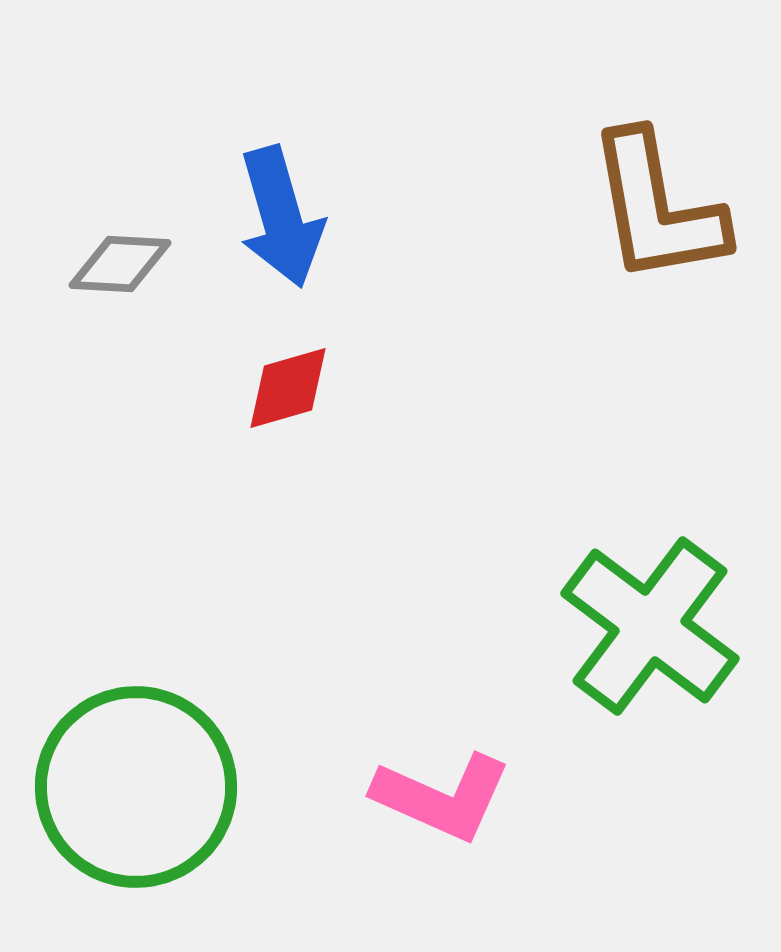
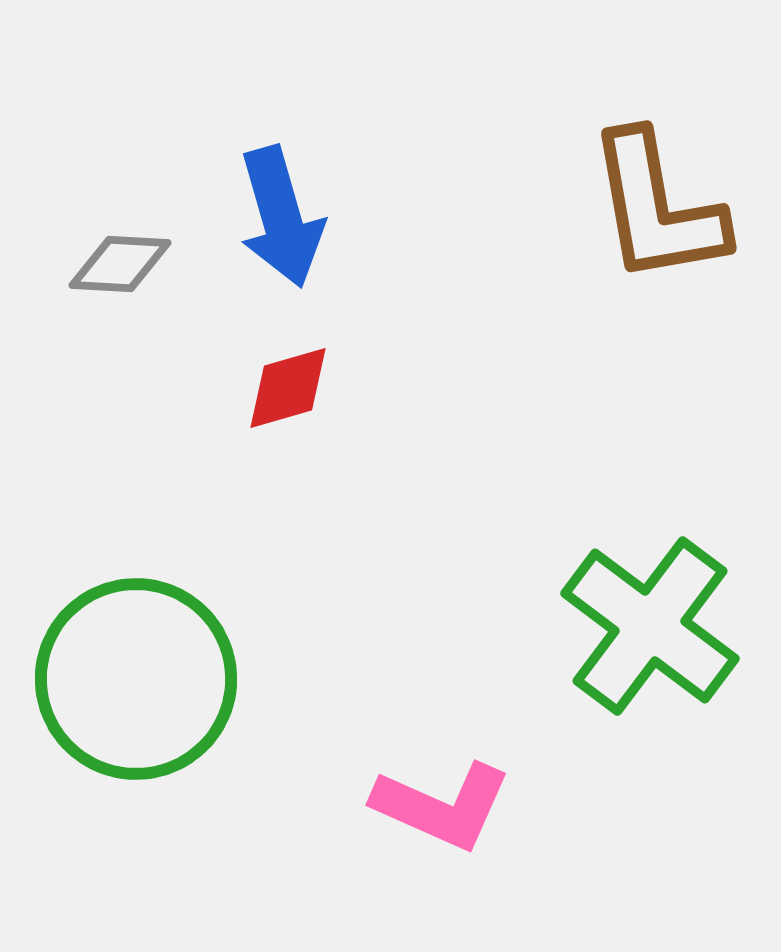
green circle: moved 108 px up
pink L-shape: moved 9 px down
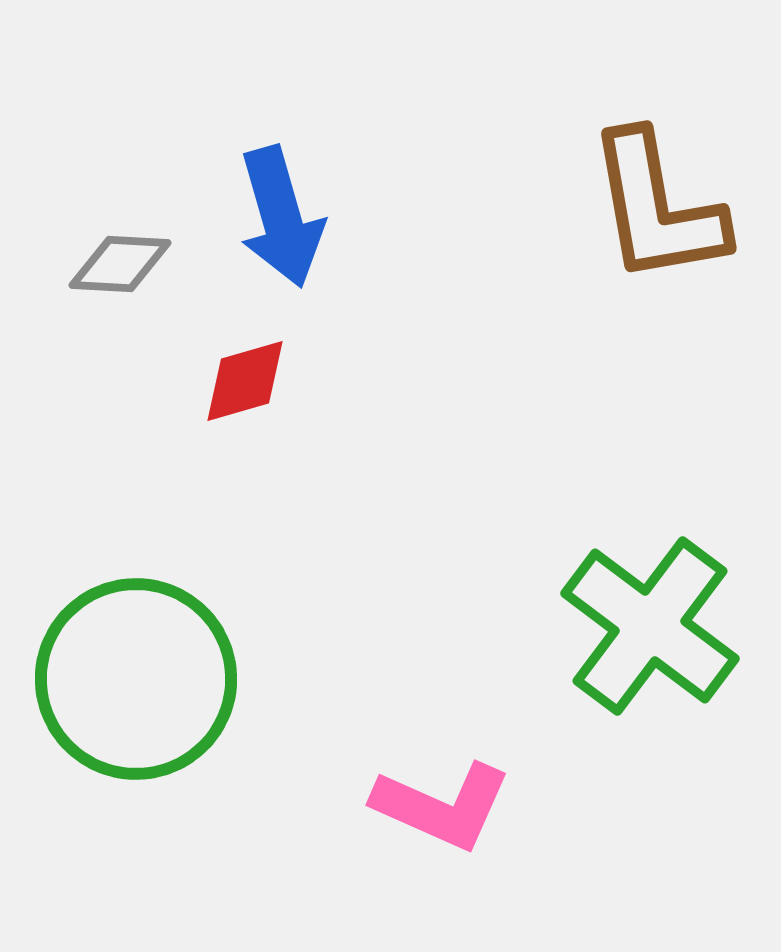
red diamond: moved 43 px left, 7 px up
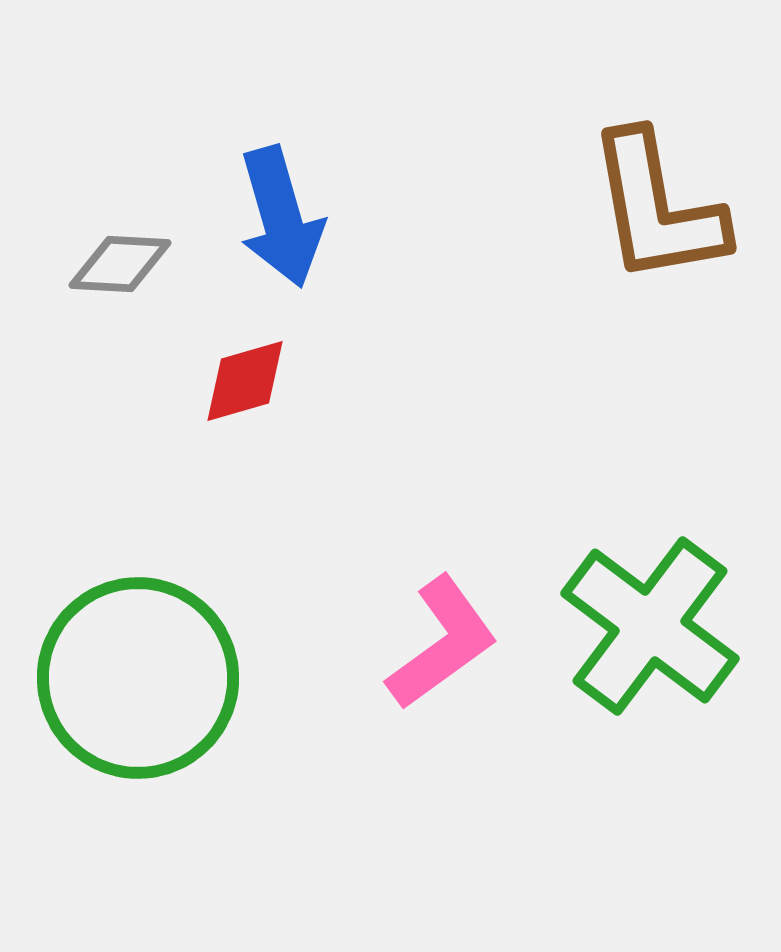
green circle: moved 2 px right, 1 px up
pink L-shape: moved 163 px up; rotated 60 degrees counterclockwise
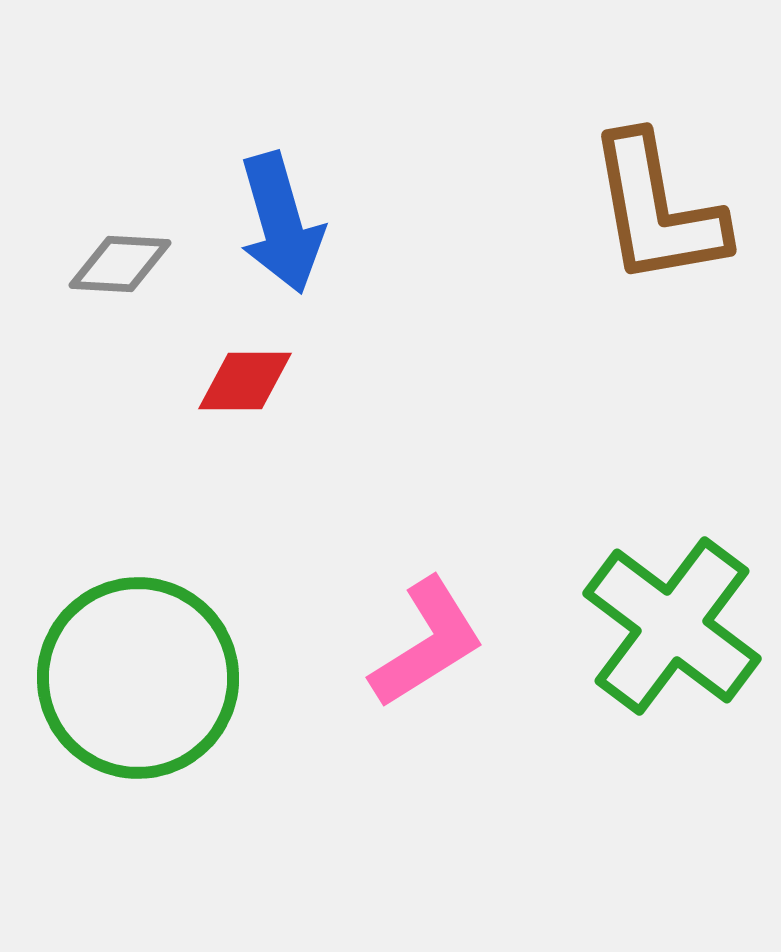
brown L-shape: moved 2 px down
blue arrow: moved 6 px down
red diamond: rotated 16 degrees clockwise
green cross: moved 22 px right
pink L-shape: moved 15 px left; rotated 4 degrees clockwise
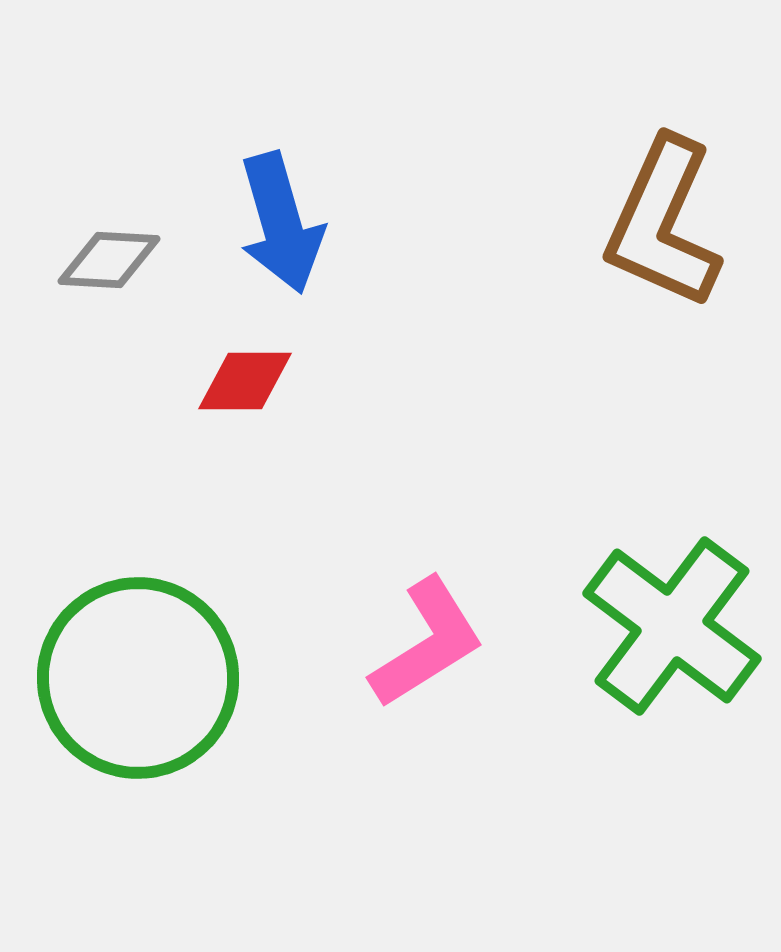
brown L-shape: moved 6 px right, 13 px down; rotated 34 degrees clockwise
gray diamond: moved 11 px left, 4 px up
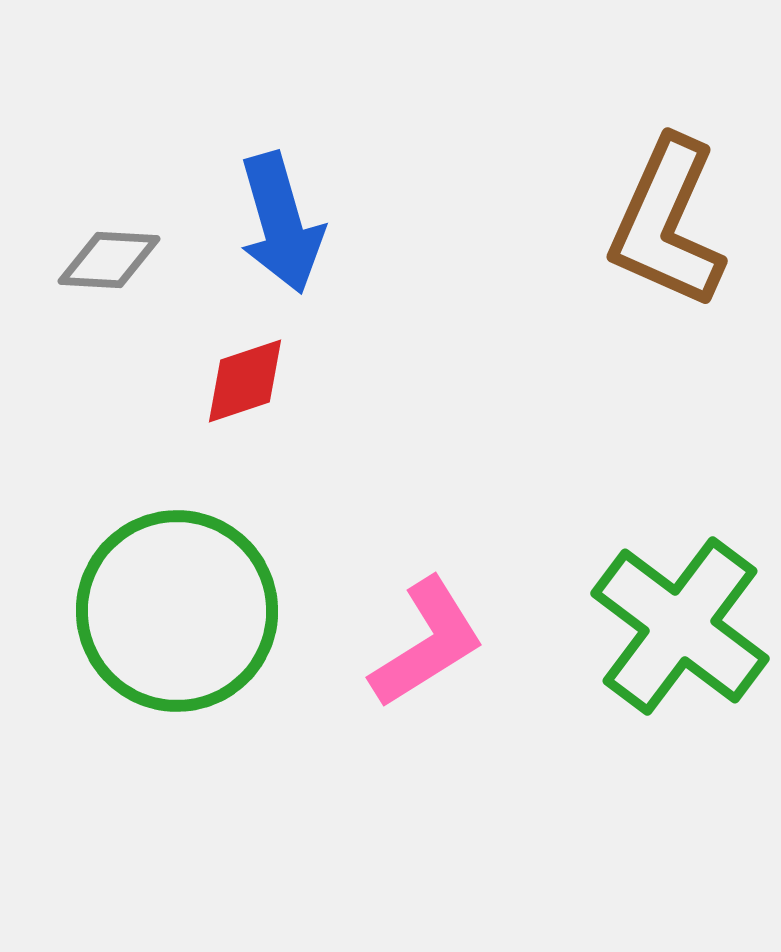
brown L-shape: moved 4 px right
red diamond: rotated 18 degrees counterclockwise
green cross: moved 8 px right
green circle: moved 39 px right, 67 px up
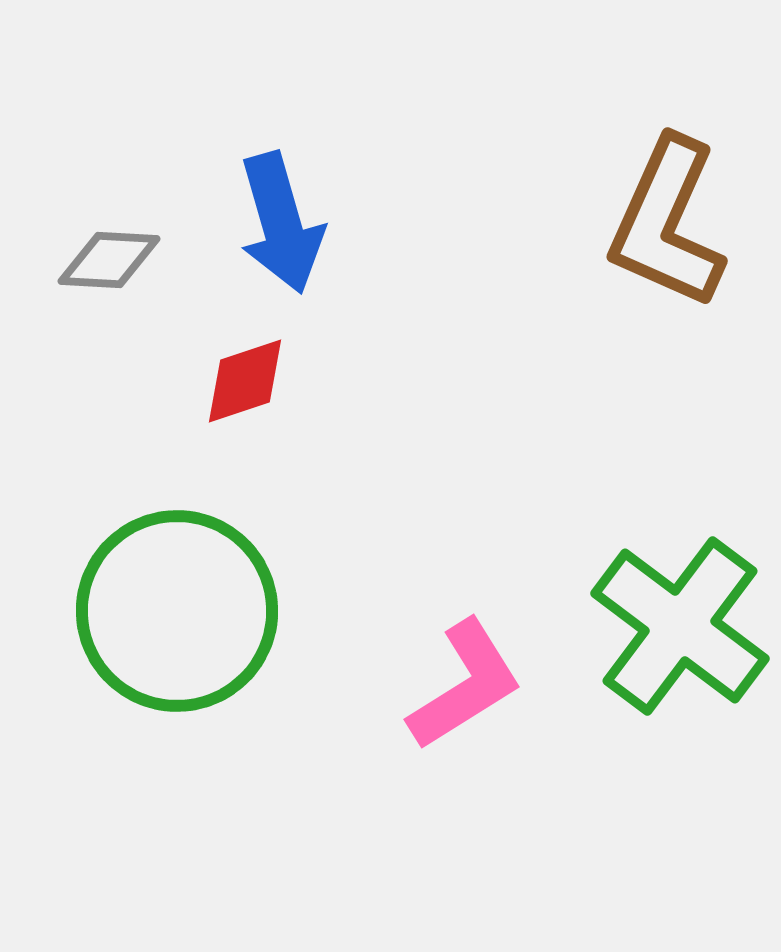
pink L-shape: moved 38 px right, 42 px down
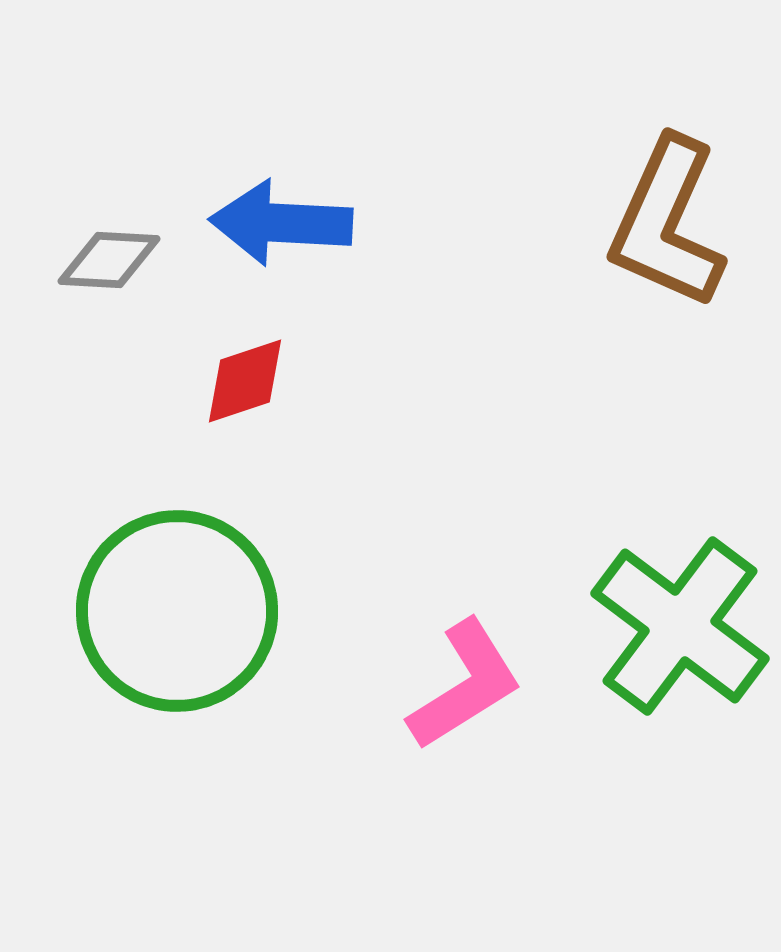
blue arrow: rotated 109 degrees clockwise
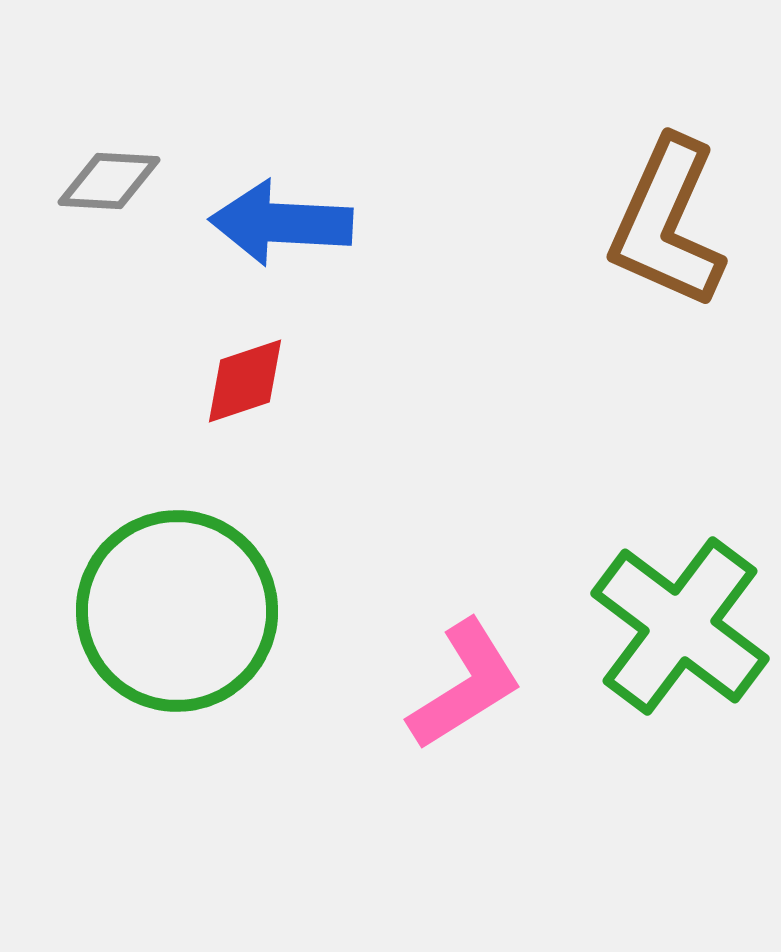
gray diamond: moved 79 px up
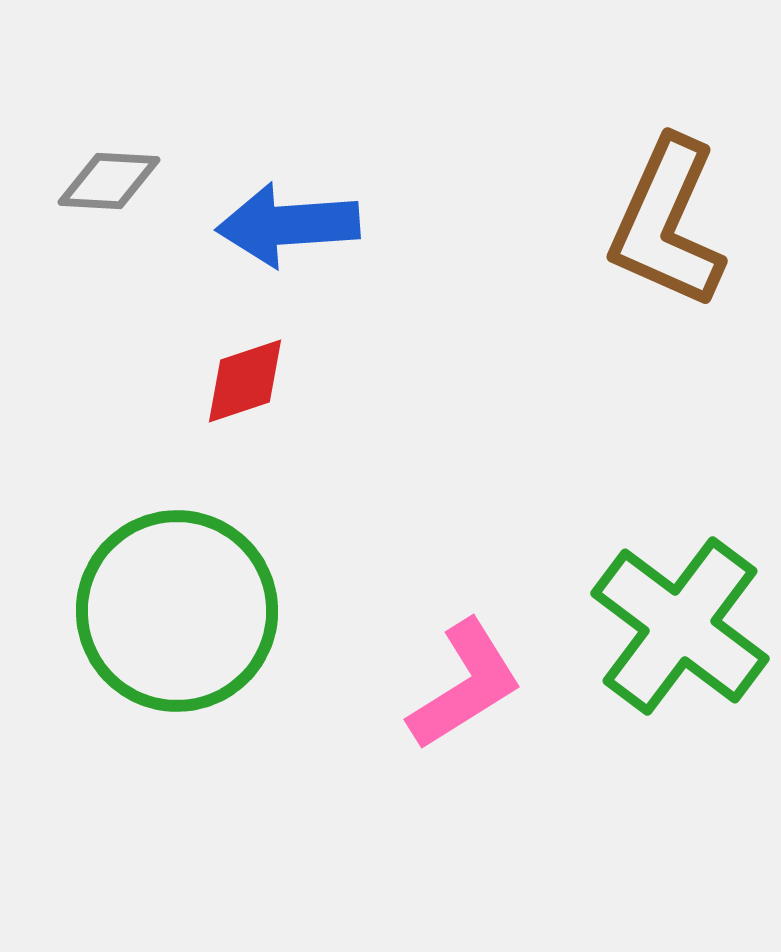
blue arrow: moved 7 px right, 2 px down; rotated 7 degrees counterclockwise
